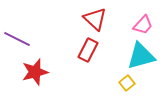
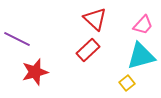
red rectangle: rotated 20 degrees clockwise
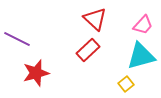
red star: moved 1 px right, 1 px down
yellow square: moved 1 px left, 1 px down
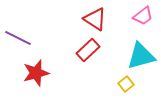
red triangle: rotated 10 degrees counterclockwise
pink trapezoid: moved 9 px up; rotated 10 degrees clockwise
purple line: moved 1 px right, 1 px up
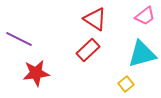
pink trapezoid: moved 2 px right
purple line: moved 1 px right, 1 px down
cyan triangle: moved 1 px right, 2 px up
red star: rotated 8 degrees clockwise
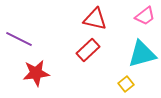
red triangle: rotated 20 degrees counterclockwise
